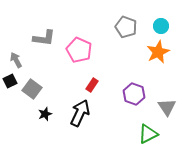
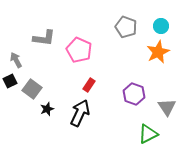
red rectangle: moved 3 px left
black star: moved 2 px right, 5 px up
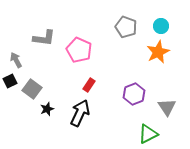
purple hexagon: rotated 20 degrees clockwise
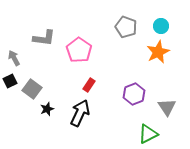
pink pentagon: rotated 10 degrees clockwise
gray arrow: moved 2 px left, 2 px up
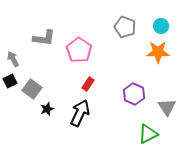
gray pentagon: moved 1 px left
orange star: rotated 25 degrees clockwise
gray arrow: moved 1 px left, 1 px down
red rectangle: moved 1 px left, 1 px up
purple hexagon: rotated 15 degrees counterclockwise
